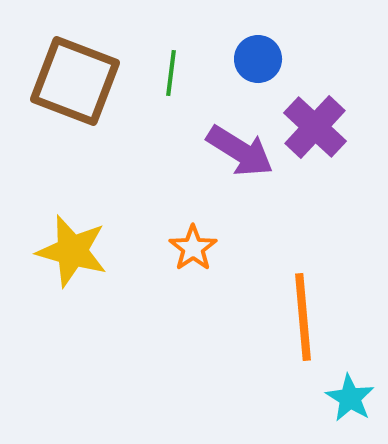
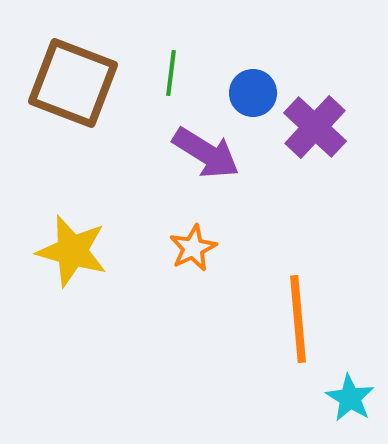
blue circle: moved 5 px left, 34 px down
brown square: moved 2 px left, 2 px down
purple arrow: moved 34 px left, 2 px down
orange star: rotated 9 degrees clockwise
orange line: moved 5 px left, 2 px down
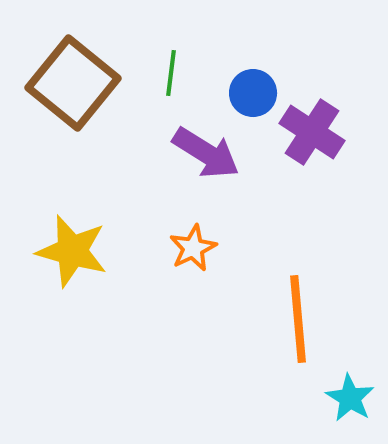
brown square: rotated 18 degrees clockwise
purple cross: moved 3 px left, 5 px down; rotated 10 degrees counterclockwise
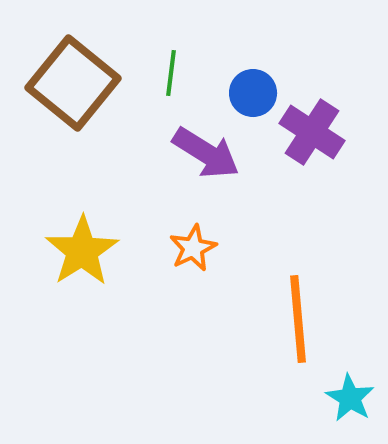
yellow star: moved 10 px right; rotated 24 degrees clockwise
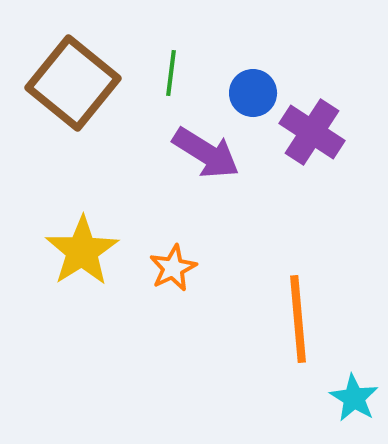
orange star: moved 20 px left, 20 px down
cyan star: moved 4 px right
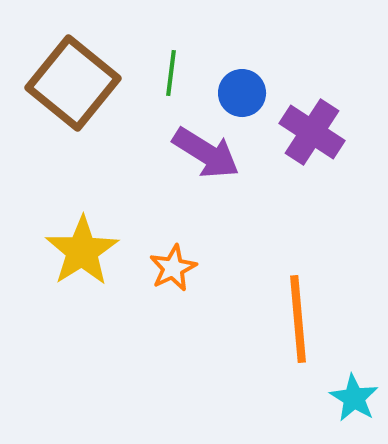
blue circle: moved 11 px left
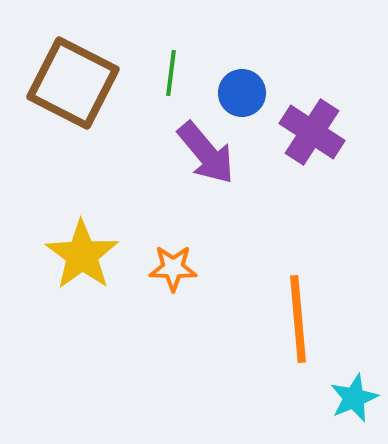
brown square: rotated 12 degrees counterclockwise
purple arrow: rotated 18 degrees clockwise
yellow star: moved 4 px down; rotated 4 degrees counterclockwise
orange star: rotated 27 degrees clockwise
cyan star: rotated 18 degrees clockwise
